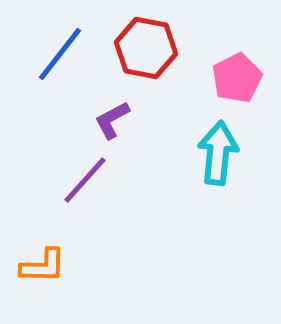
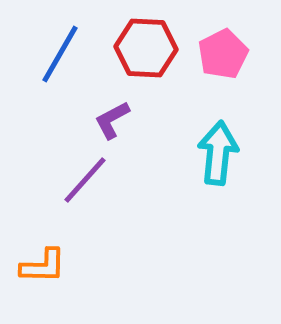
red hexagon: rotated 8 degrees counterclockwise
blue line: rotated 8 degrees counterclockwise
pink pentagon: moved 14 px left, 24 px up
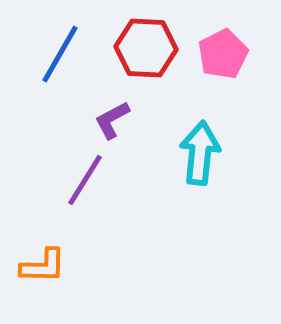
cyan arrow: moved 18 px left
purple line: rotated 10 degrees counterclockwise
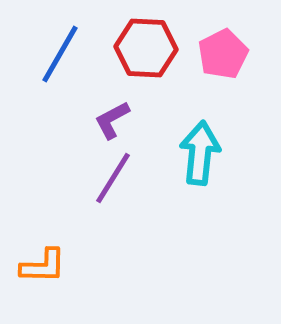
purple line: moved 28 px right, 2 px up
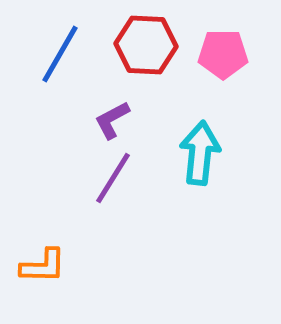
red hexagon: moved 3 px up
pink pentagon: rotated 27 degrees clockwise
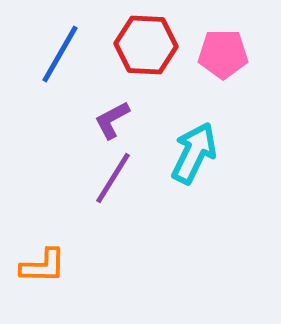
cyan arrow: moved 6 px left; rotated 20 degrees clockwise
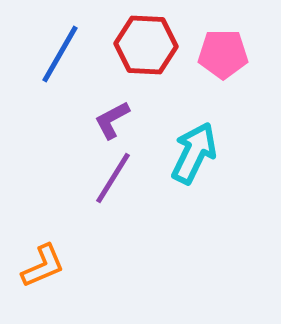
orange L-shape: rotated 24 degrees counterclockwise
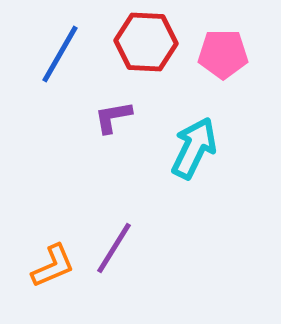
red hexagon: moved 3 px up
purple L-shape: moved 1 px right, 3 px up; rotated 18 degrees clockwise
cyan arrow: moved 5 px up
purple line: moved 1 px right, 70 px down
orange L-shape: moved 10 px right
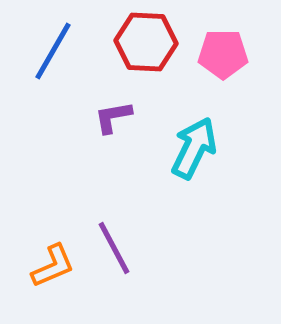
blue line: moved 7 px left, 3 px up
purple line: rotated 60 degrees counterclockwise
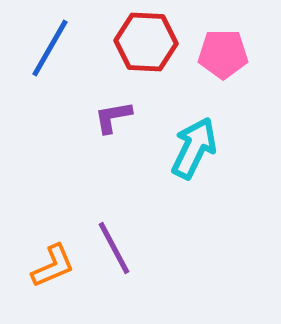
blue line: moved 3 px left, 3 px up
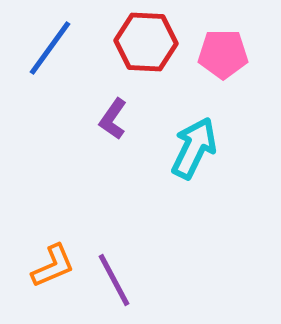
blue line: rotated 6 degrees clockwise
purple L-shape: moved 2 px down; rotated 45 degrees counterclockwise
purple line: moved 32 px down
